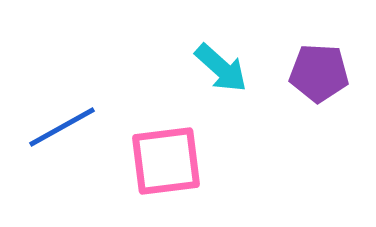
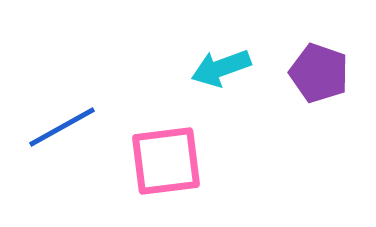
cyan arrow: rotated 118 degrees clockwise
purple pentagon: rotated 16 degrees clockwise
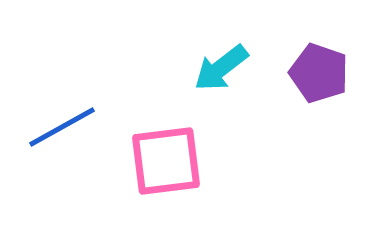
cyan arrow: rotated 18 degrees counterclockwise
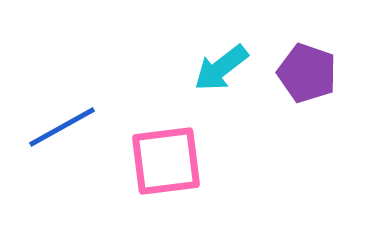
purple pentagon: moved 12 px left
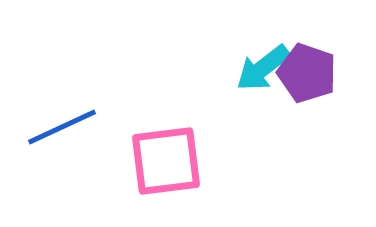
cyan arrow: moved 42 px right
blue line: rotated 4 degrees clockwise
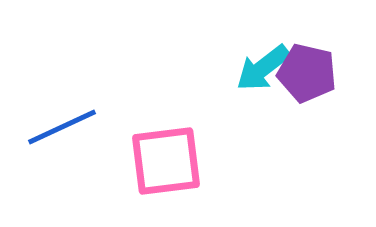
purple pentagon: rotated 6 degrees counterclockwise
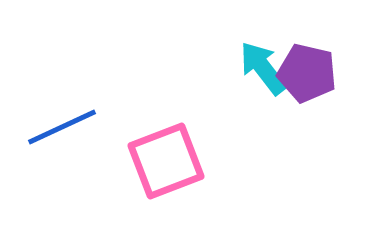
cyan arrow: rotated 90 degrees clockwise
pink square: rotated 14 degrees counterclockwise
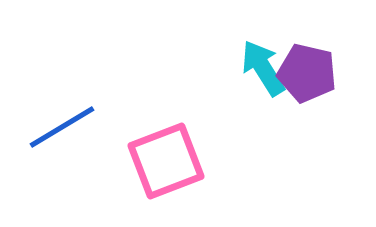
cyan arrow: rotated 6 degrees clockwise
blue line: rotated 6 degrees counterclockwise
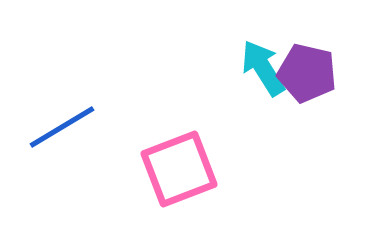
pink square: moved 13 px right, 8 px down
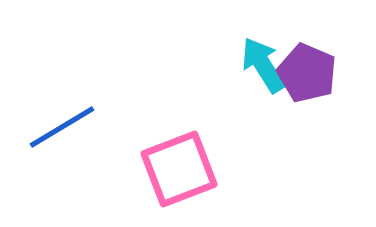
cyan arrow: moved 3 px up
purple pentagon: rotated 10 degrees clockwise
